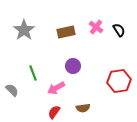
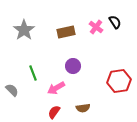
black semicircle: moved 4 px left, 8 px up
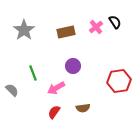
pink cross: rotated 16 degrees clockwise
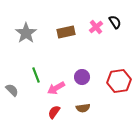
gray star: moved 2 px right, 3 px down
purple circle: moved 9 px right, 11 px down
green line: moved 3 px right, 2 px down
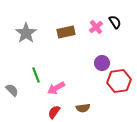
purple circle: moved 20 px right, 14 px up
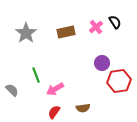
pink arrow: moved 1 px left, 1 px down
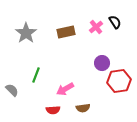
green line: rotated 42 degrees clockwise
pink arrow: moved 10 px right
red semicircle: moved 1 px left, 2 px up; rotated 128 degrees counterclockwise
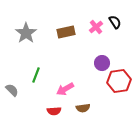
red semicircle: moved 1 px right, 1 px down
